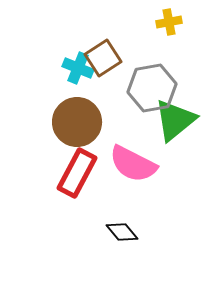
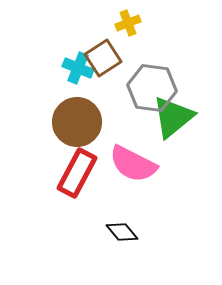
yellow cross: moved 41 px left, 1 px down; rotated 10 degrees counterclockwise
gray hexagon: rotated 18 degrees clockwise
green triangle: moved 2 px left, 3 px up
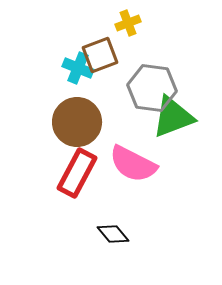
brown square: moved 3 px left, 3 px up; rotated 12 degrees clockwise
green triangle: rotated 18 degrees clockwise
black diamond: moved 9 px left, 2 px down
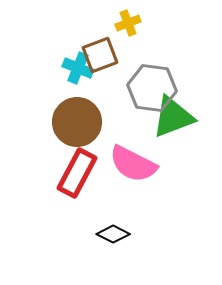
black diamond: rotated 24 degrees counterclockwise
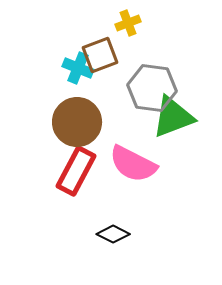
red rectangle: moved 1 px left, 2 px up
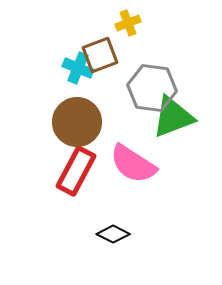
pink semicircle: rotated 6 degrees clockwise
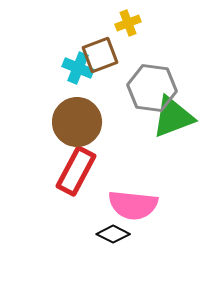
pink semicircle: moved 41 px down; rotated 27 degrees counterclockwise
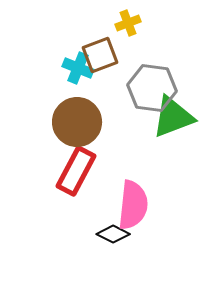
pink semicircle: rotated 90 degrees counterclockwise
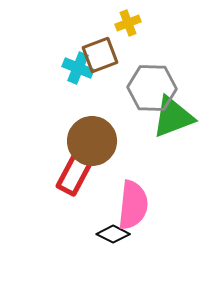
gray hexagon: rotated 6 degrees counterclockwise
brown circle: moved 15 px right, 19 px down
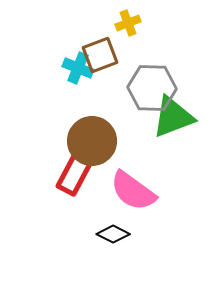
pink semicircle: moved 14 px up; rotated 120 degrees clockwise
